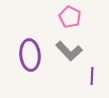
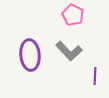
pink pentagon: moved 3 px right, 2 px up
purple line: moved 3 px right
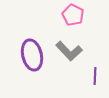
purple ellipse: moved 2 px right; rotated 8 degrees counterclockwise
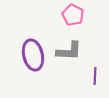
gray L-shape: rotated 44 degrees counterclockwise
purple ellipse: moved 1 px right
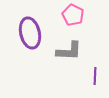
purple ellipse: moved 3 px left, 22 px up
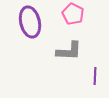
pink pentagon: moved 1 px up
purple ellipse: moved 11 px up
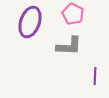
purple ellipse: rotated 32 degrees clockwise
gray L-shape: moved 5 px up
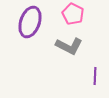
gray L-shape: rotated 24 degrees clockwise
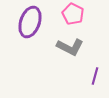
gray L-shape: moved 1 px right, 1 px down
purple line: rotated 12 degrees clockwise
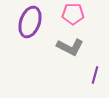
pink pentagon: rotated 25 degrees counterclockwise
purple line: moved 1 px up
